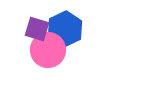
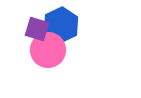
blue hexagon: moved 4 px left, 4 px up
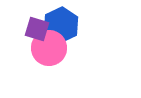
pink circle: moved 1 px right, 2 px up
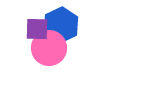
purple square: rotated 15 degrees counterclockwise
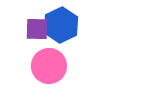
pink circle: moved 18 px down
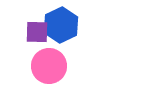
purple square: moved 3 px down
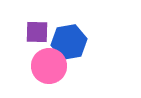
blue hexagon: moved 8 px right, 17 px down; rotated 16 degrees clockwise
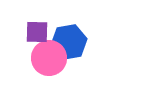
pink circle: moved 8 px up
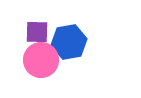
pink circle: moved 8 px left, 2 px down
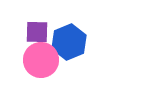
blue hexagon: rotated 12 degrees counterclockwise
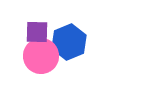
pink circle: moved 4 px up
